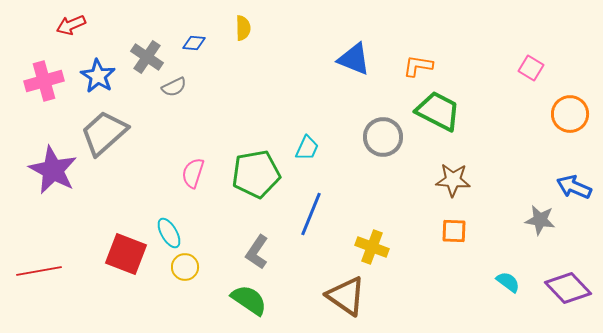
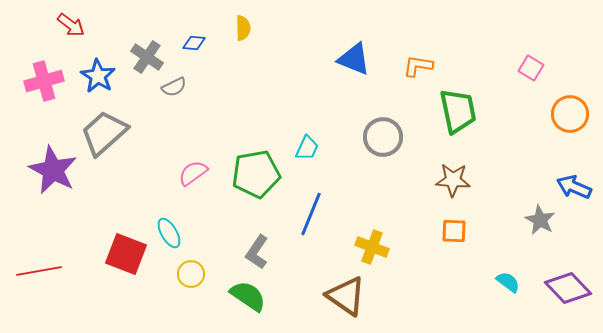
red arrow: rotated 120 degrees counterclockwise
green trapezoid: moved 20 px right; rotated 51 degrees clockwise
pink semicircle: rotated 36 degrees clockwise
gray star: rotated 20 degrees clockwise
yellow circle: moved 6 px right, 7 px down
green semicircle: moved 1 px left, 4 px up
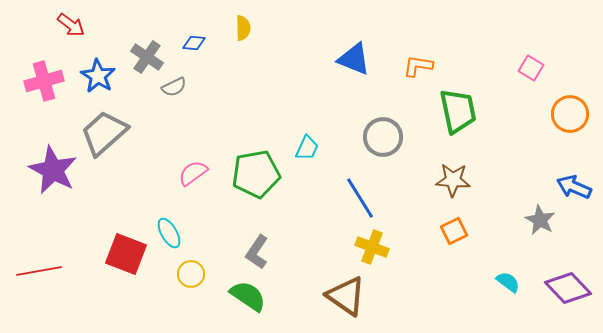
blue line: moved 49 px right, 16 px up; rotated 54 degrees counterclockwise
orange square: rotated 28 degrees counterclockwise
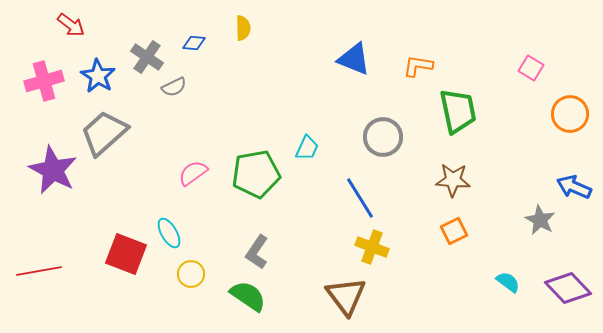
brown triangle: rotated 18 degrees clockwise
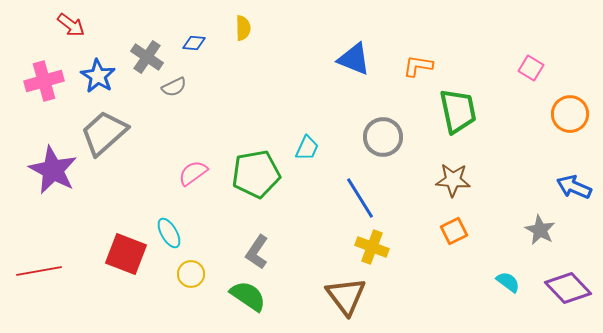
gray star: moved 10 px down
